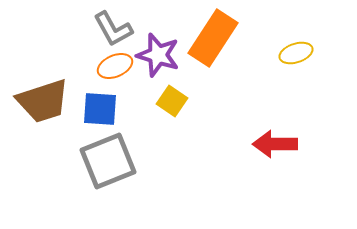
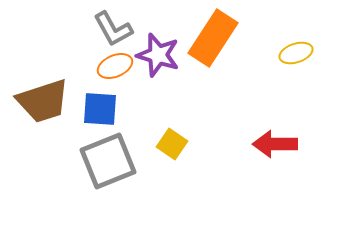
yellow square: moved 43 px down
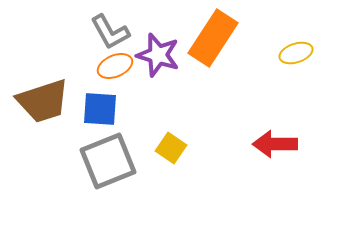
gray L-shape: moved 3 px left, 3 px down
yellow square: moved 1 px left, 4 px down
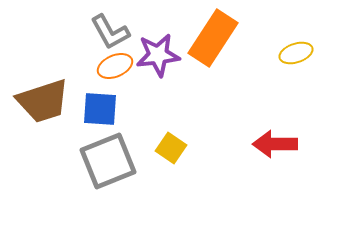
purple star: rotated 24 degrees counterclockwise
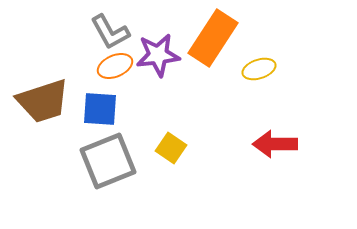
yellow ellipse: moved 37 px left, 16 px down
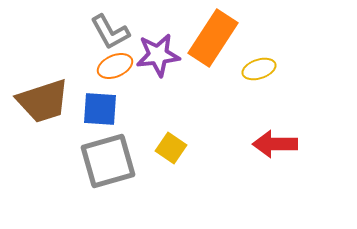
gray square: rotated 6 degrees clockwise
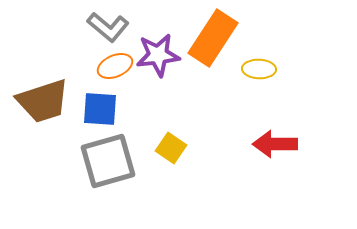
gray L-shape: moved 2 px left, 5 px up; rotated 21 degrees counterclockwise
yellow ellipse: rotated 20 degrees clockwise
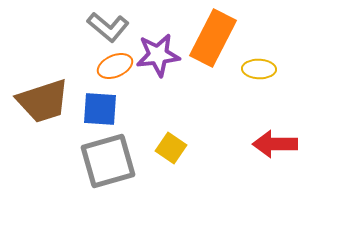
orange rectangle: rotated 6 degrees counterclockwise
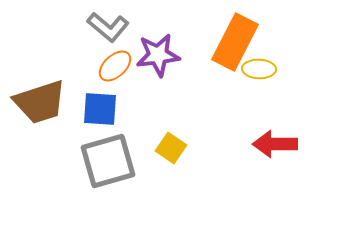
orange rectangle: moved 22 px right, 4 px down
orange ellipse: rotated 20 degrees counterclockwise
brown trapezoid: moved 3 px left, 1 px down
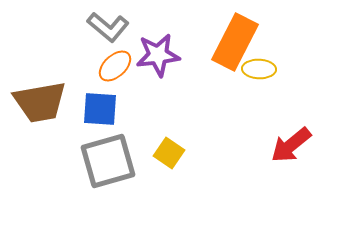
brown trapezoid: rotated 8 degrees clockwise
red arrow: moved 16 px right, 1 px down; rotated 39 degrees counterclockwise
yellow square: moved 2 px left, 5 px down
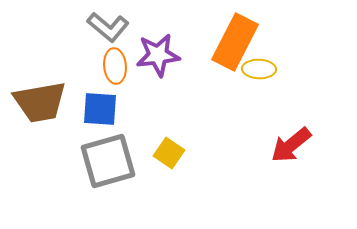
orange ellipse: rotated 52 degrees counterclockwise
